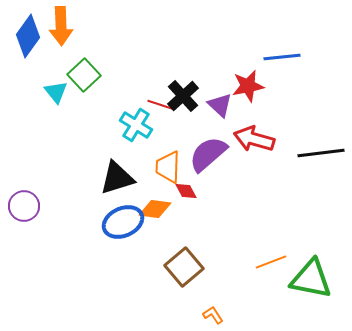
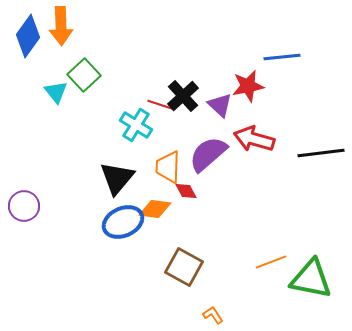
black triangle: rotated 33 degrees counterclockwise
brown square: rotated 21 degrees counterclockwise
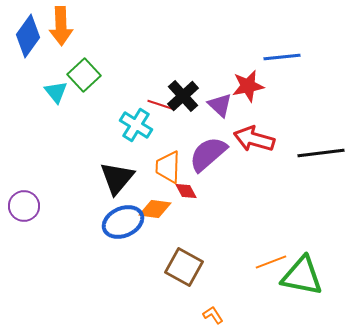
green triangle: moved 9 px left, 3 px up
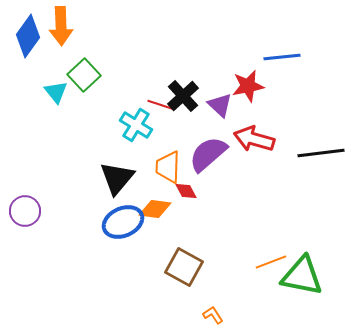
purple circle: moved 1 px right, 5 px down
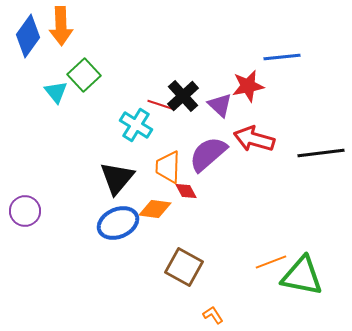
blue ellipse: moved 5 px left, 1 px down
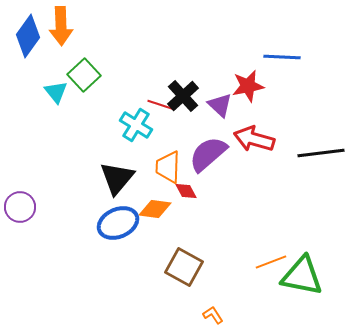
blue line: rotated 9 degrees clockwise
purple circle: moved 5 px left, 4 px up
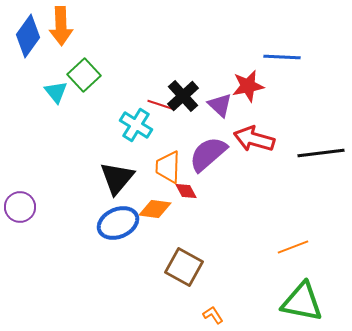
orange line: moved 22 px right, 15 px up
green triangle: moved 26 px down
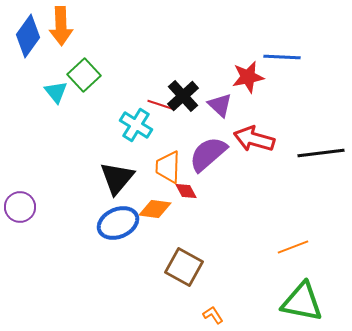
red star: moved 9 px up
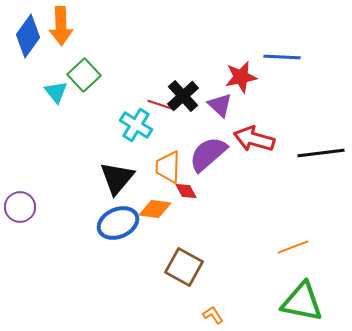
red star: moved 7 px left
